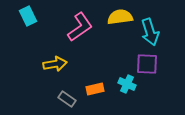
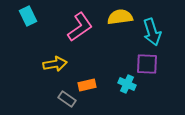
cyan arrow: moved 2 px right
orange rectangle: moved 8 px left, 4 px up
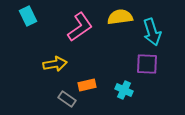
cyan cross: moved 3 px left, 6 px down
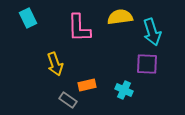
cyan rectangle: moved 2 px down
pink L-shape: moved 1 px left, 1 px down; rotated 124 degrees clockwise
yellow arrow: rotated 80 degrees clockwise
gray rectangle: moved 1 px right, 1 px down
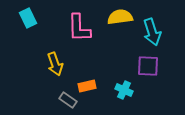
purple square: moved 1 px right, 2 px down
orange rectangle: moved 1 px down
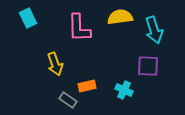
cyan arrow: moved 2 px right, 2 px up
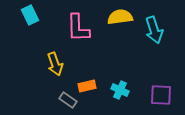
cyan rectangle: moved 2 px right, 3 px up
pink L-shape: moved 1 px left
purple square: moved 13 px right, 29 px down
cyan cross: moved 4 px left
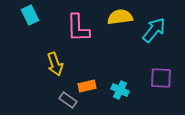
cyan arrow: rotated 124 degrees counterclockwise
purple square: moved 17 px up
